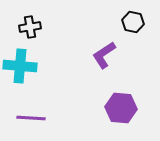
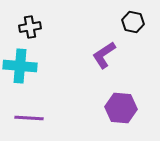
purple line: moved 2 px left
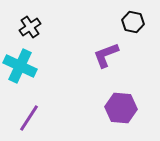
black cross: rotated 25 degrees counterclockwise
purple L-shape: moved 2 px right; rotated 12 degrees clockwise
cyan cross: rotated 20 degrees clockwise
purple line: rotated 60 degrees counterclockwise
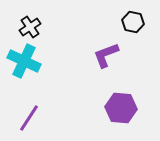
cyan cross: moved 4 px right, 5 px up
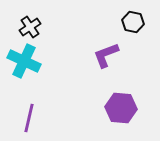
purple line: rotated 20 degrees counterclockwise
